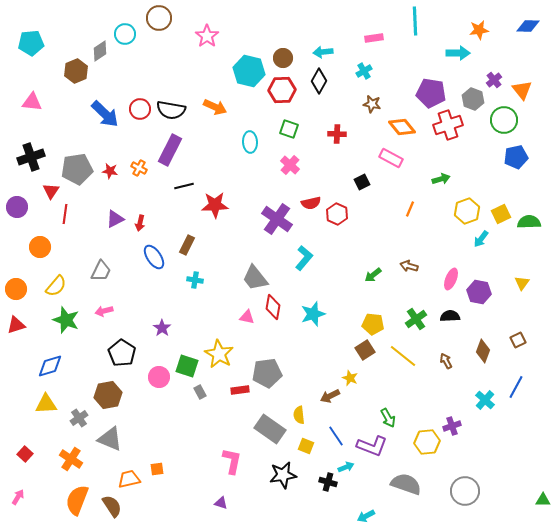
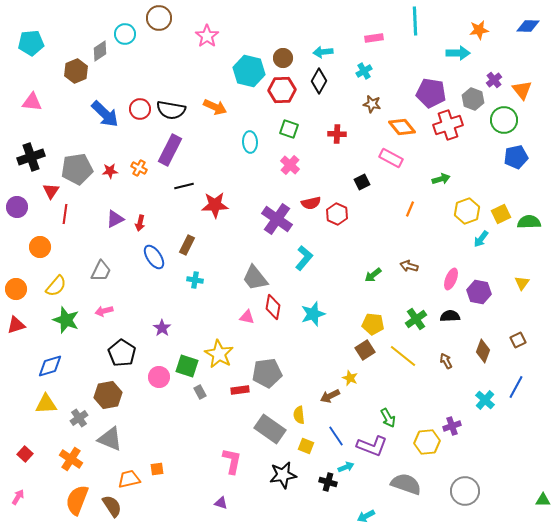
red star at (110, 171): rotated 14 degrees counterclockwise
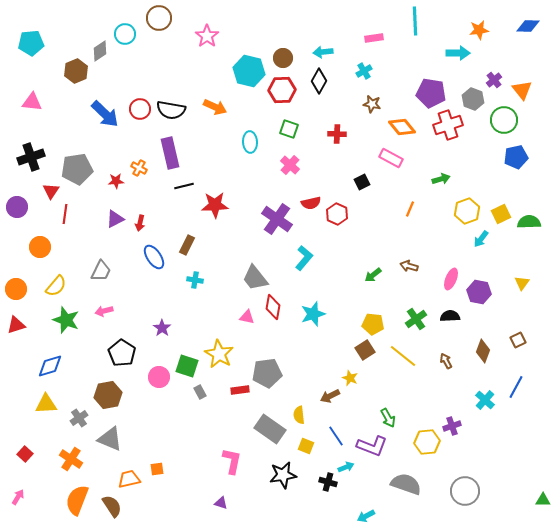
purple rectangle at (170, 150): moved 3 px down; rotated 40 degrees counterclockwise
red star at (110, 171): moved 6 px right, 10 px down
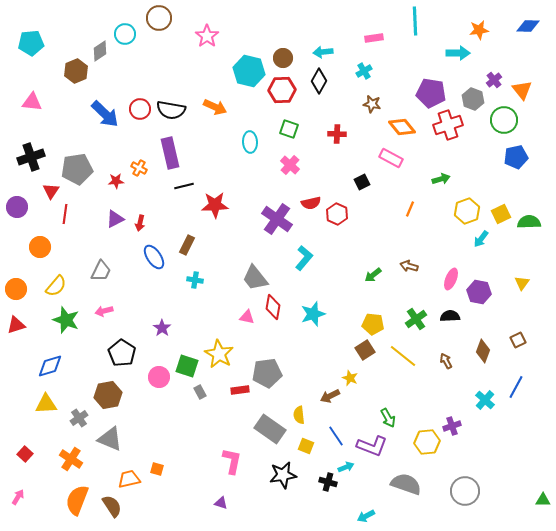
orange square at (157, 469): rotated 24 degrees clockwise
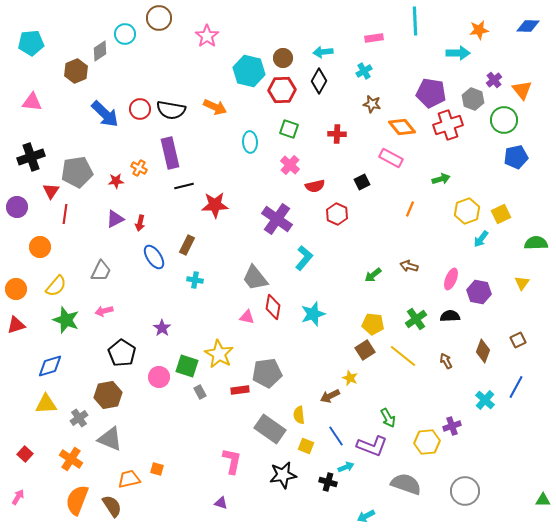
gray pentagon at (77, 169): moved 3 px down
red semicircle at (311, 203): moved 4 px right, 17 px up
green semicircle at (529, 222): moved 7 px right, 21 px down
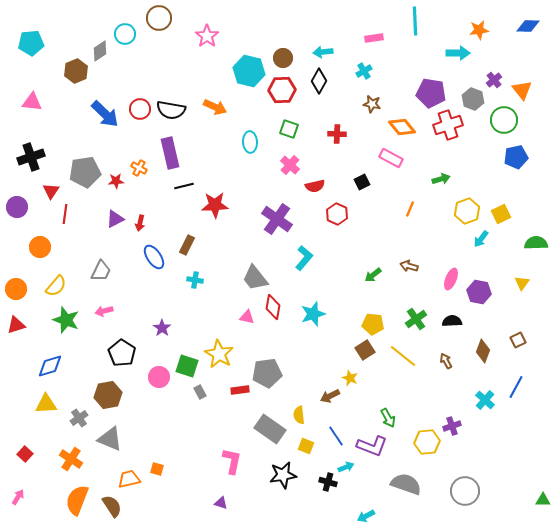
gray pentagon at (77, 172): moved 8 px right
black semicircle at (450, 316): moved 2 px right, 5 px down
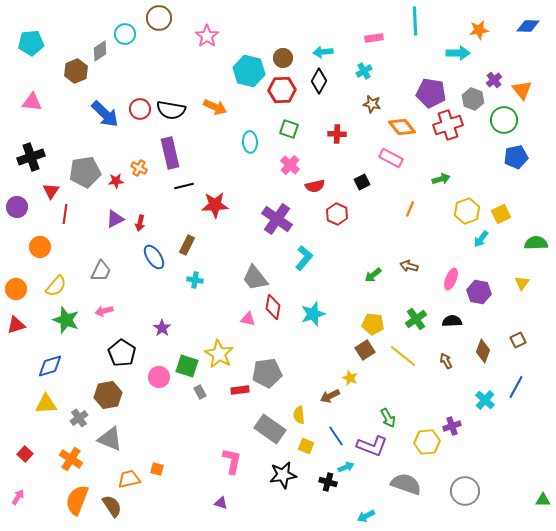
pink triangle at (247, 317): moved 1 px right, 2 px down
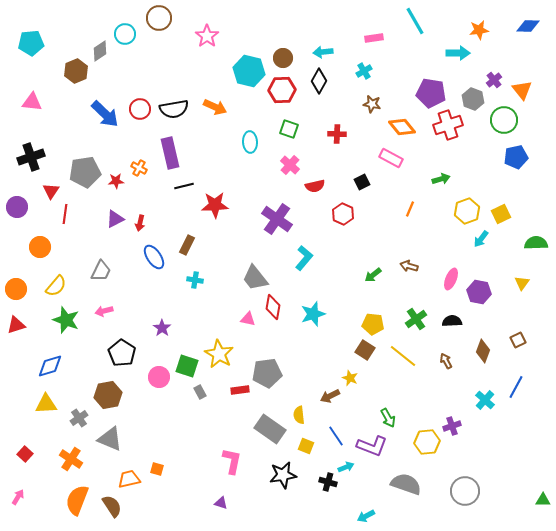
cyan line at (415, 21): rotated 28 degrees counterclockwise
black semicircle at (171, 110): moved 3 px right, 1 px up; rotated 20 degrees counterclockwise
red hexagon at (337, 214): moved 6 px right
brown square at (365, 350): rotated 24 degrees counterclockwise
